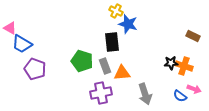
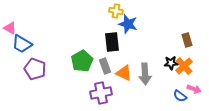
yellow cross: rotated 16 degrees counterclockwise
brown rectangle: moved 6 px left, 4 px down; rotated 48 degrees clockwise
green pentagon: rotated 25 degrees clockwise
orange cross: rotated 30 degrees clockwise
orange triangle: moved 2 px right; rotated 30 degrees clockwise
gray arrow: moved 20 px up; rotated 15 degrees clockwise
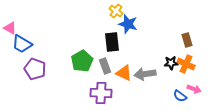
yellow cross: rotated 24 degrees clockwise
orange cross: moved 2 px right, 2 px up; rotated 24 degrees counterclockwise
gray arrow: rotated 85 degrees clockwise
purple cross: rotated 15 degrees clockwise
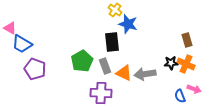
yellow cross: moved 1 px left, 1 px up
blue semicircle: rotated 32 degrees clockwise
